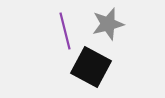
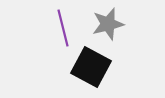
purple line: moved 2 px left, 3 px up
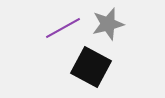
purple line: rotated 75 degrees clockwise
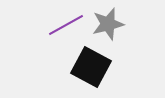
purple line: moved 3 px right, 3 px up
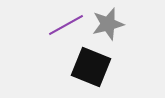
black square: rotated 6 degrees counterclockwise
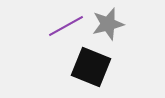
purple line: moved 1 px down
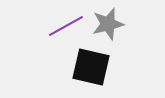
black square: rotated 9 degrees counterclockwise
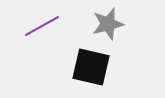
purple line: moved 24 px left
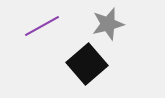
black square: moved 4 px left, 3 px up; rotated 36 degrees clockwise
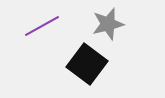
black square: rotated 12 degrees counterclockwise
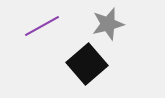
black square: rotated 12 degrees clockwise
